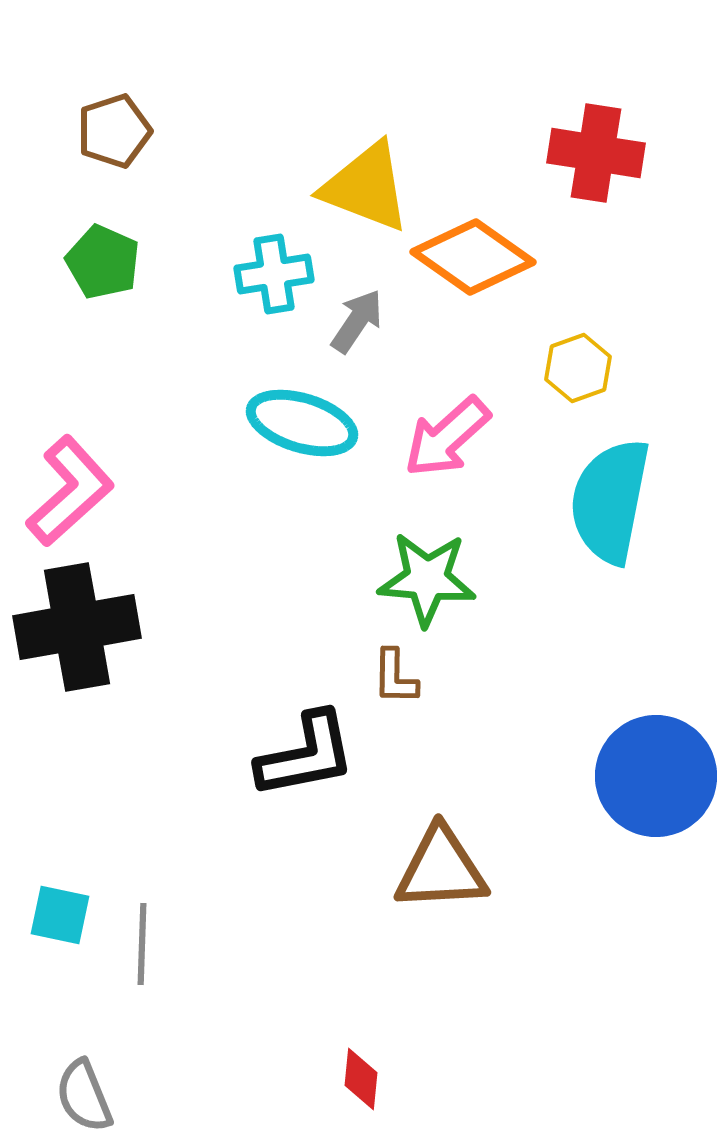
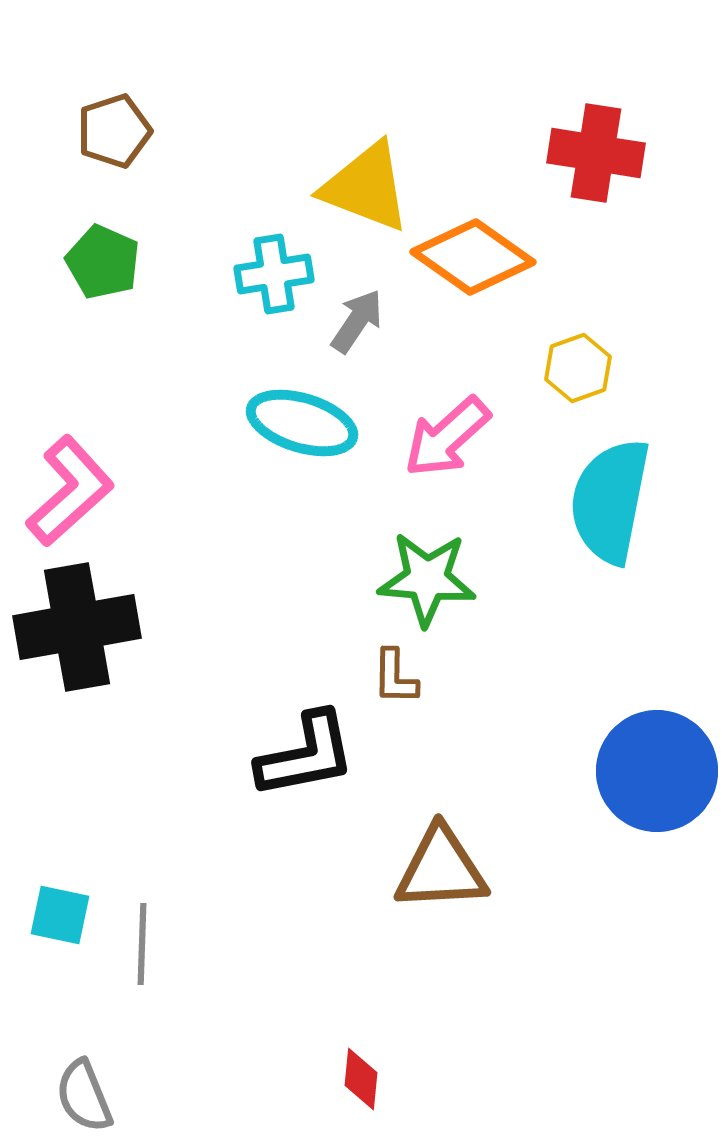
blue circle: moved 1 px right, 5 px up
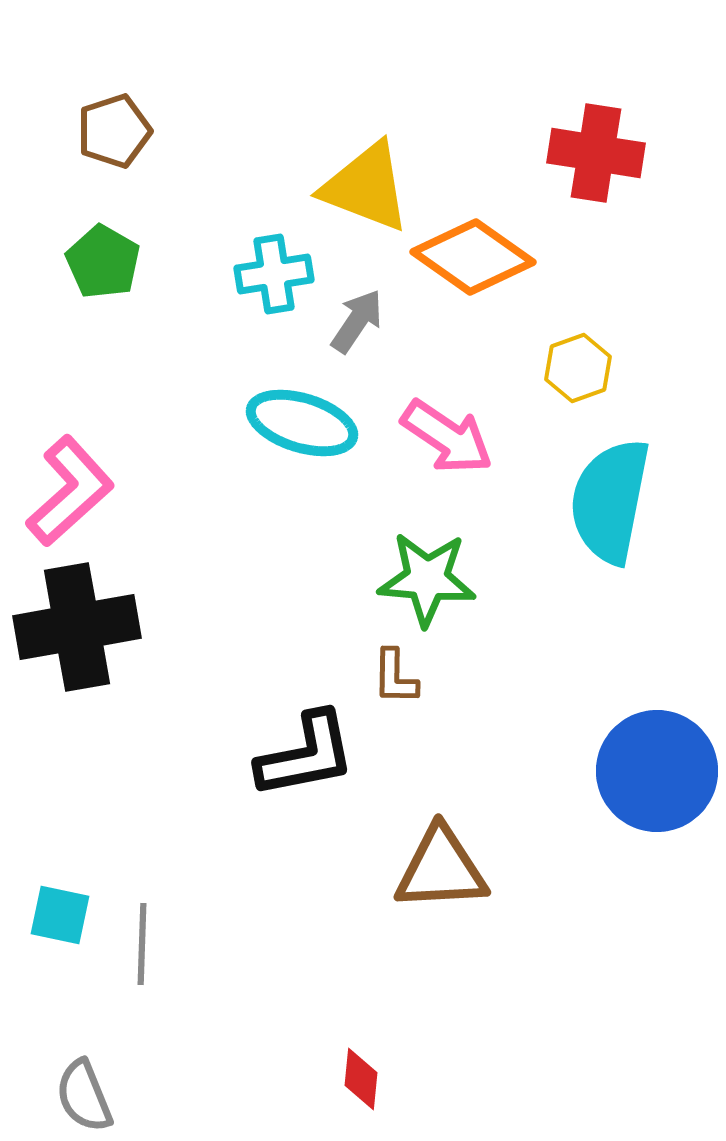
green pentagon: rotated 6 degrees clockwise
pink arrow: rotated 104 degrees counterclockwise
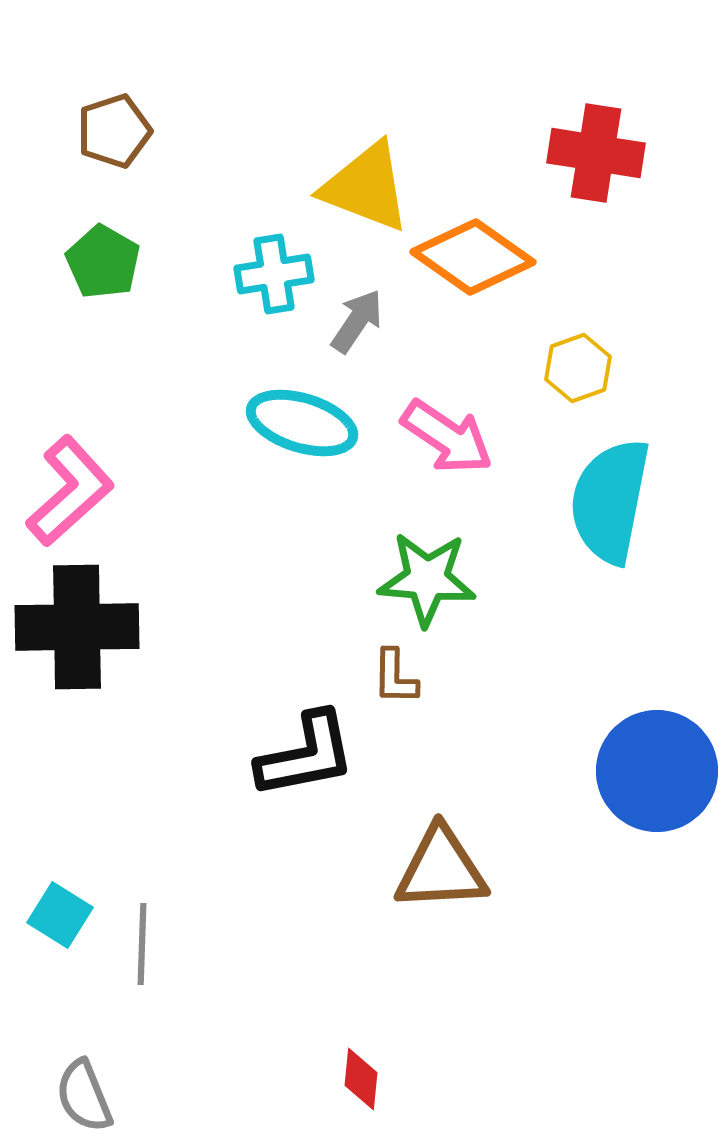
black cross: rotated 9 degrees clockwise
cyan square: rotated 20 degrees clockwise
